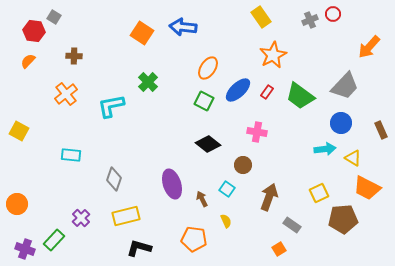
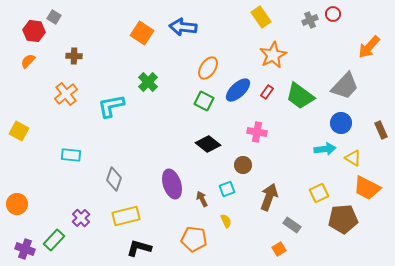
cyan square at (227, 189): rotated 35 degrees clockwise
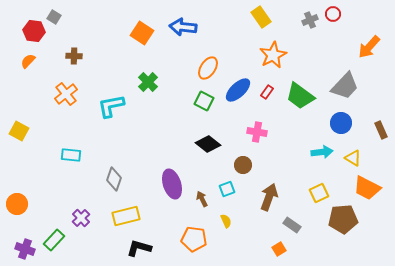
cyan arrow at (325, 149): moved 3 px left, 3 px down
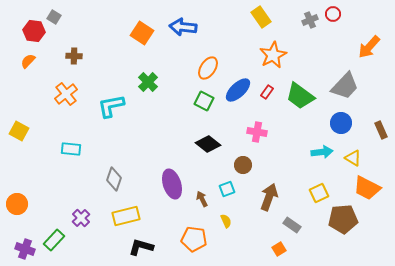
cyan rectangle at (71, 155): moved 6 px up
black L-shape at (139, 248): moved 2 px right, 1 px up
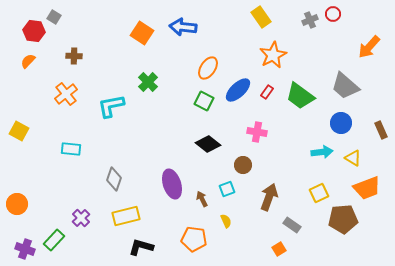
gray trapezoid at (345, 86): rotated 88 degrees clockwise
orange trapezoid at (367, 188): rotated 48 degrees counterclockwise
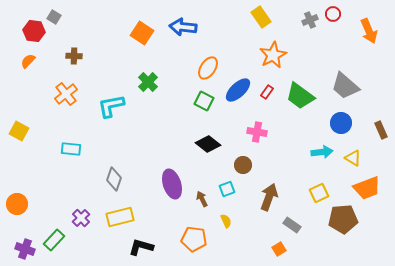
orange arrow at (369, 47): moved 16 px up; rotated 65 degrees counterclockwise
yellow rectangle at (126, 216): moved 6 px left, 1 px down
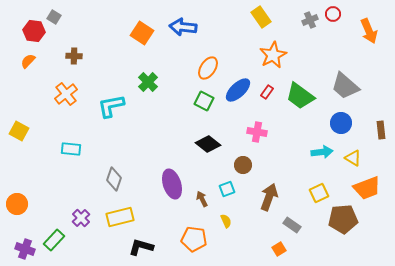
brown rectangle at (381, 130): rotated 18 degrees clockwise
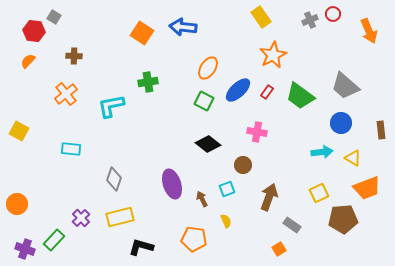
green cross at (148, 82): rotated 36 degrees clockwise
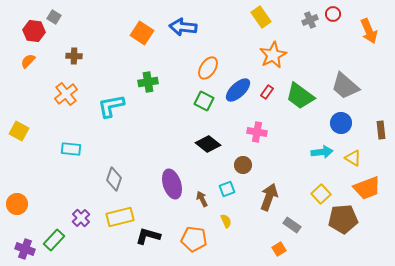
yellow square at (319, 193): moved 2 px right, 1 px down; rotated 18 degrees counterclockwise
black L-shape at (141, 247): moved 7 px right, 11 px up
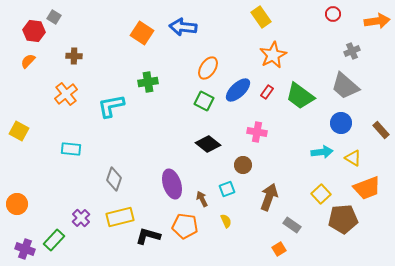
gray cross at (310, 20): moved 42 px right, 31 px down
orange arrow at (369, 31): moved 8 px right, 10 px up; rotated 75 degrees counterclockwise
brown rectangle at (381, 130): rotated 36 degrees counterclockwise
orange pentagon at (194, 239): moved 9 px left, 13 px up
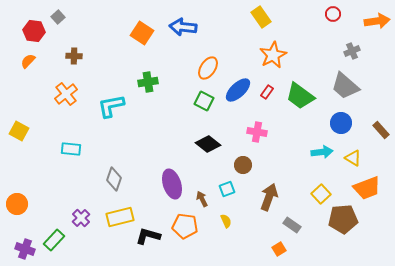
gray square at (54, 17): moved 4 px right; rotated 16 degrees clockwise
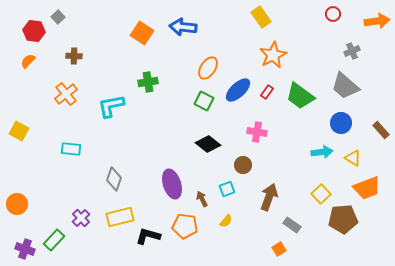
yellow semicircle at (226, 221): rotated 64 degrees clockwise
